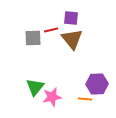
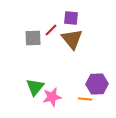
red line: rotated 32 degrees counterclockwise
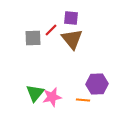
green triangle: moved 6 px down
orange line: moved 2 px left, 1 px down
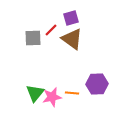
purple square: rotated 21 degrees counterclockwise
brown triangle: rotated 15 degrees counterclockwise
orange line: moved 11 px left, 7 px up
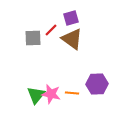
green triangle: moved 1 px right, 2 px down
pink star: moved 1 px left, 3 px up; rotated 24 degrees clockwise
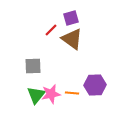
gray square: moved 28 px down
purple hexagon: moved 2 px left, 1 px down
pink star: rotated 24 degrees counterclockwise
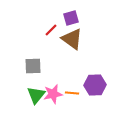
pink star: moved 2 px right
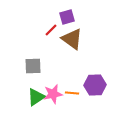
purple square: moved 4 px left, 1 px up
green triangle: moved 2 px down; rotated 18 degrees clockwise
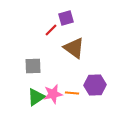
purple square: moved 1 px left, 1 px down
brown triangle: moved 2 px right, 9 px down
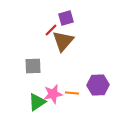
brown triangle: moved 11 px left, 7 px up; rotated 35 degrees clockwise
purple hexagon: moved 3 px right
green triangle: moved 1 px right, 5 px down
